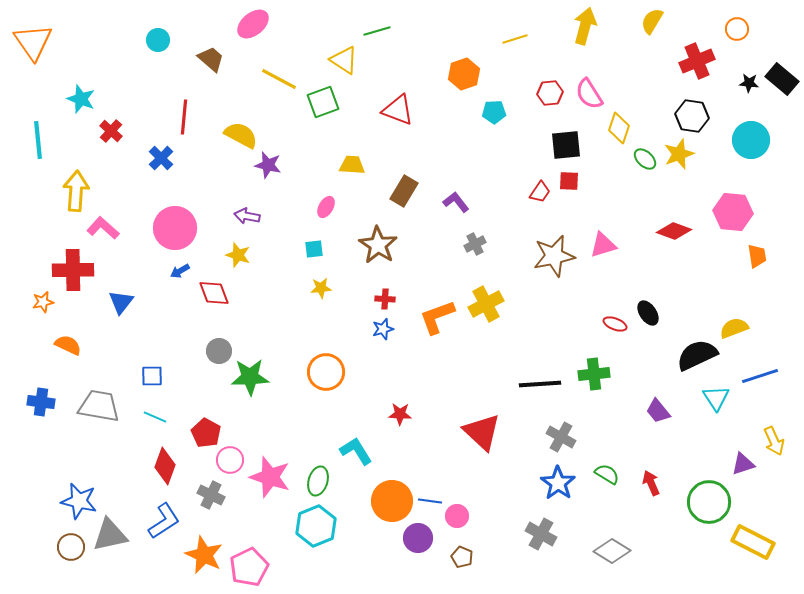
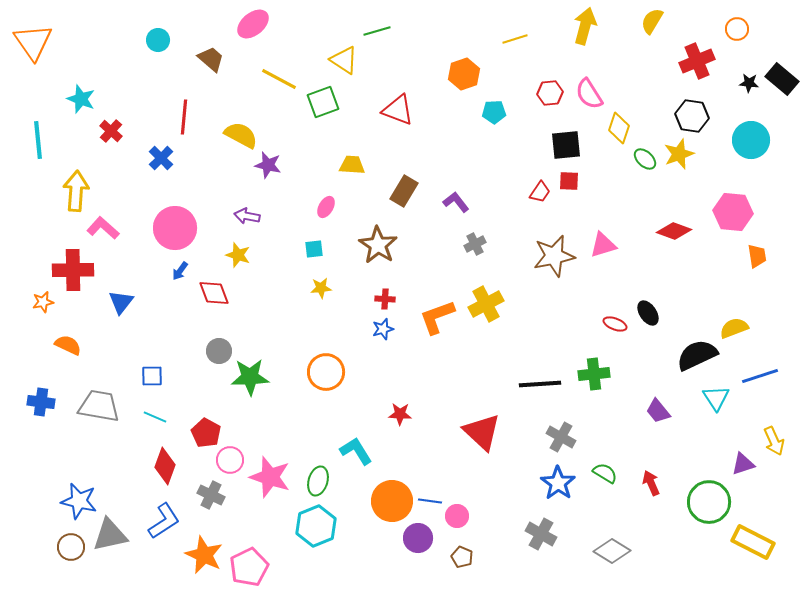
blue arrow at (180, 271): rotated 24 degrees counterclockwise
green semicircle at (607, 474): moved 2 px left, 1 px up
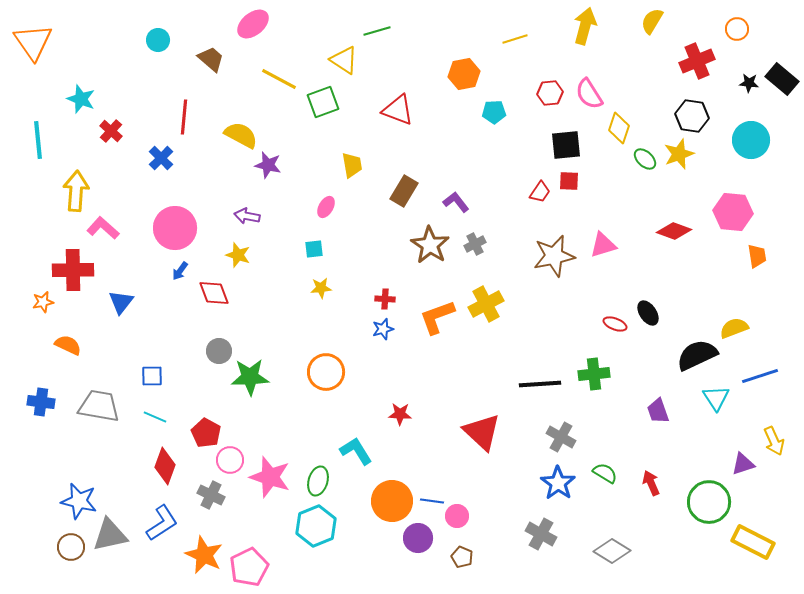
orange hexagon at (464, 74): rotated 8 degrees clockwise
yellow trapezoid at (352, 165): rotated 76 degrees clockwise
brown star at (378, 245): moved 52 px right
purple trapezoid at (658, 411): rotated 20 degrees clockwise
blue line at (430, 501): moved 2 px right
blue L-shape at (164, 521): moved 2 px left, 2 px down
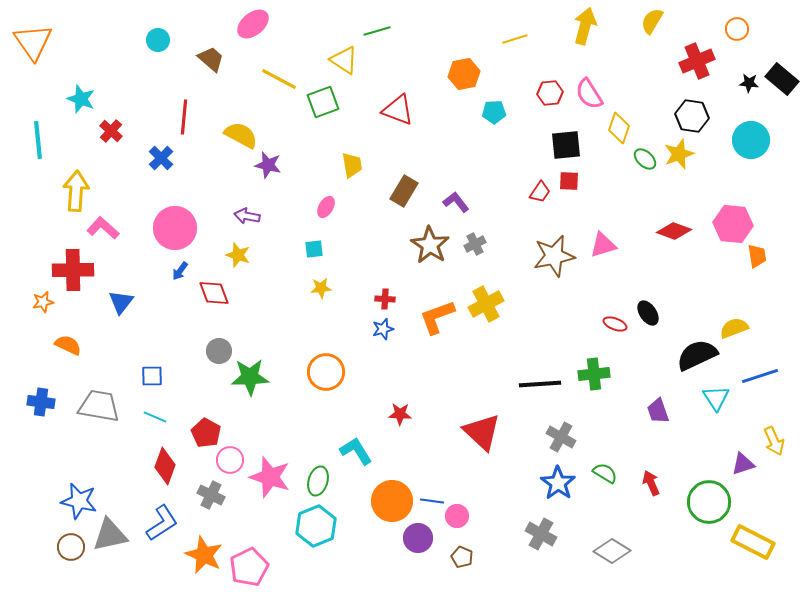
pink hexagon at (733, 212): moved 12 px down
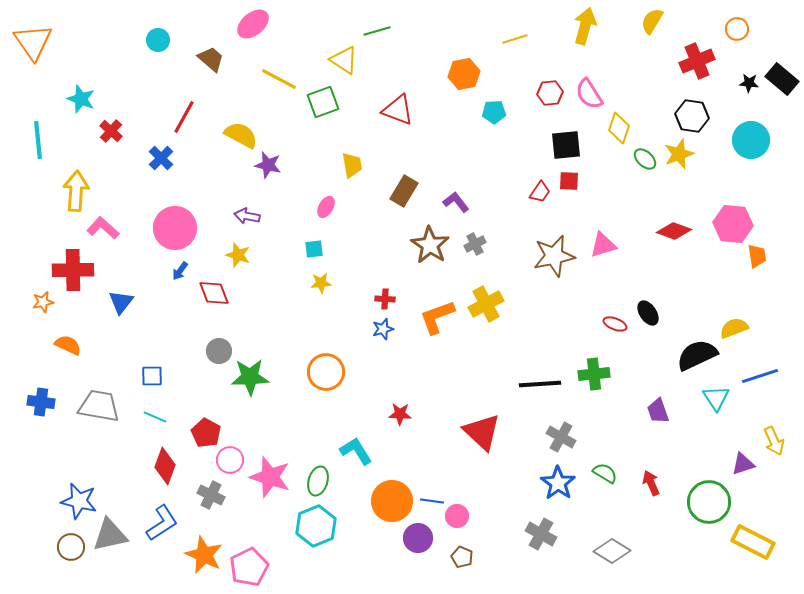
red line at (184, 117): rotated 24 degrees clockwise
yellow star at (321, 288): moved 5 px up
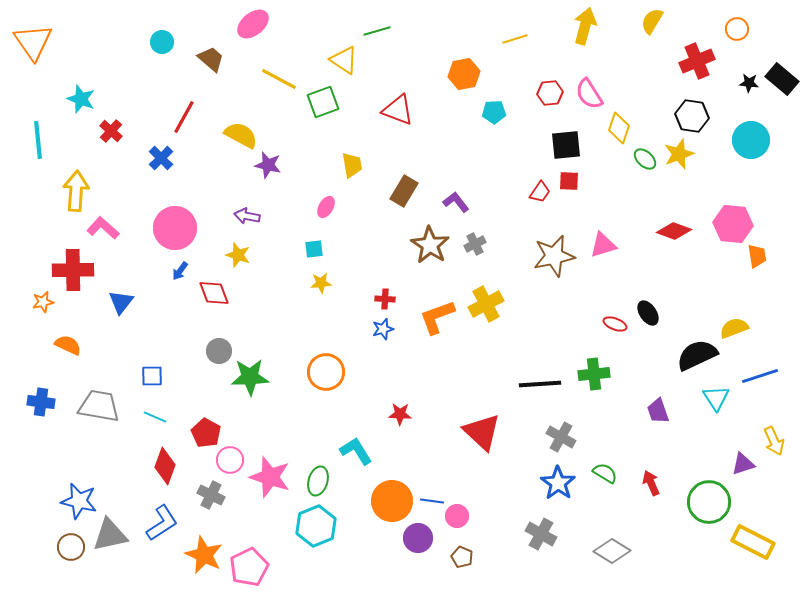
cyan circle at (158, 40): moved 4 px right, 2 px down
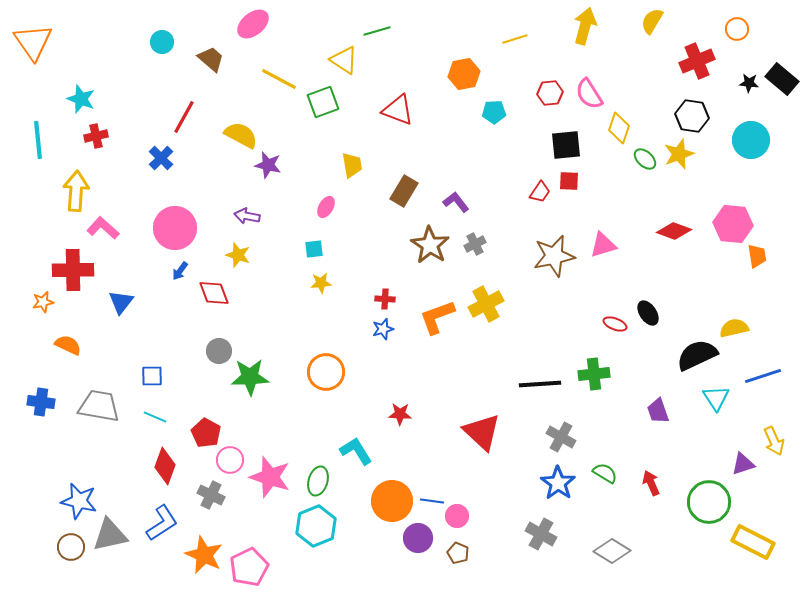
red cross at (111, 131): moved 15 px left, 5 px down; rotated 35 degrees clockwise
yellow semicircle at (734, 328): rotated 8 degrees clockwise
blue line at (760, 376): moved 3 px right
brown pentagon at (462, 557): moved 4 px left, 4 px up
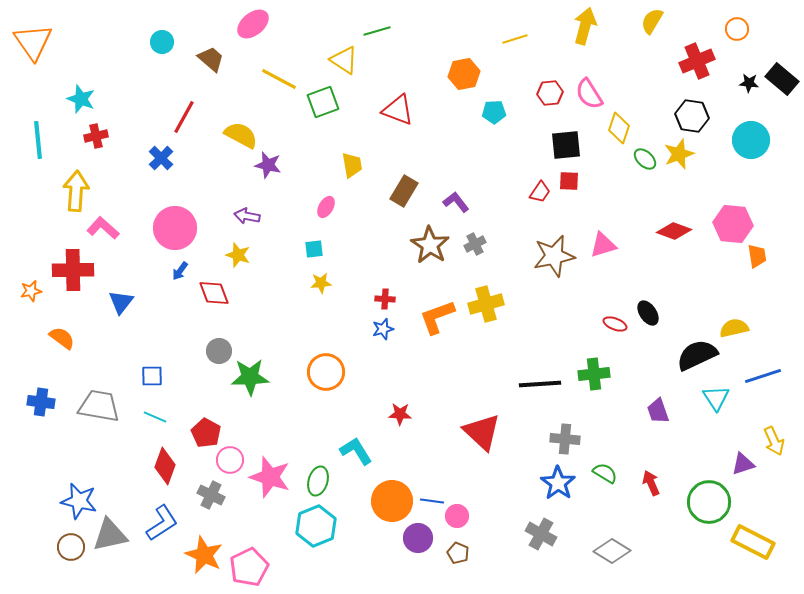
orange star at (43, 302): moved 12 px left, 11 px up
yellow cross at (486, 304): rotated 12 degrees clockwise
orange semicircle at (68, 345): moved 6 px left, 7 px up; rotated 12 degrees clockwise
gray cross at (561, 437): moved 4 px right, 2 px down; rotated 24 degrees counterclockwise
